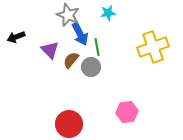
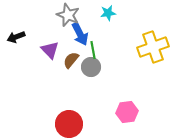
green line: moved 4 px left, 3 px down
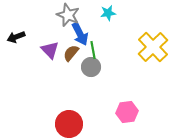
yellow cross: rotated 24 degrees counterclockwise
brown semicircle: moved 7 px up
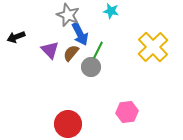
cyan star: moved 3 px right, 2 px up; rotated 21 degrees clockwise
green line: moved 5 px right; rotated 36 degrees clockwise
red circle: moved 1 px left
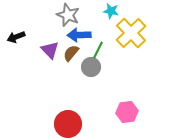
blue arrow: moved 1 px left, 1 px down; rotated 115 degrees clockwise
yellow cross: moved 22 px left, 14 px up
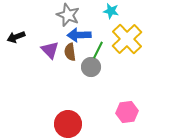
yellow cross: moved 4 px left, 6 px down
brown semicircle: moved 1 px left, 1 px up; rotated 48 degrees counterclockwise
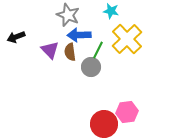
red circle: moved 36 px right
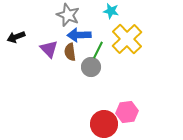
purple triangle: moved 1 px left, 1 px up
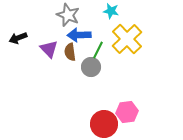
black arrow: moved 2 px right, 1 px down
